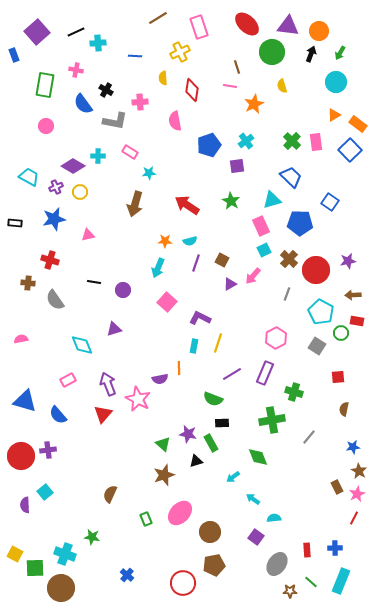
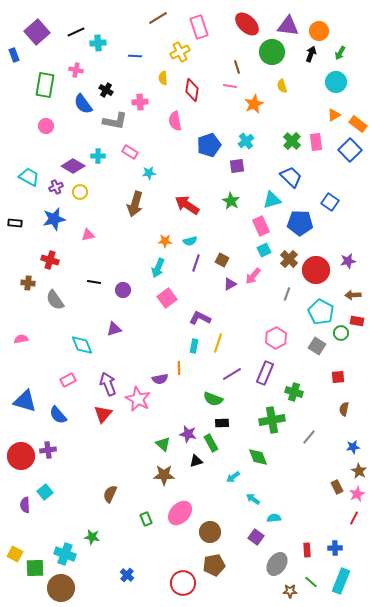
pink square at (167, 302): moved 4 px up; rotated 12 degrees clockwise
brown star at (164, 475): rotated 20 degrees clockwise
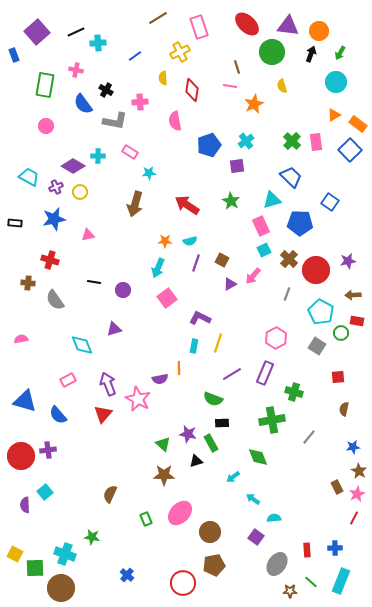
blue line at (135, 56): rotated 40 degrees counterclockwise
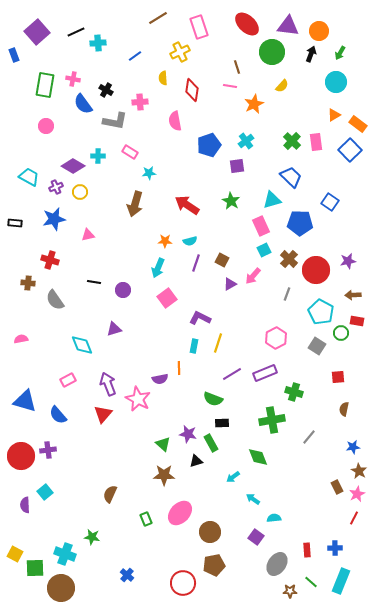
pink cross at (76, 70): moved 3 px left, 9 px down
yellow semicircle at (282, 86): rotated 120 degrees counterclockwise
purple rectangle at (265, 373): rotated 45 degrees clockwise
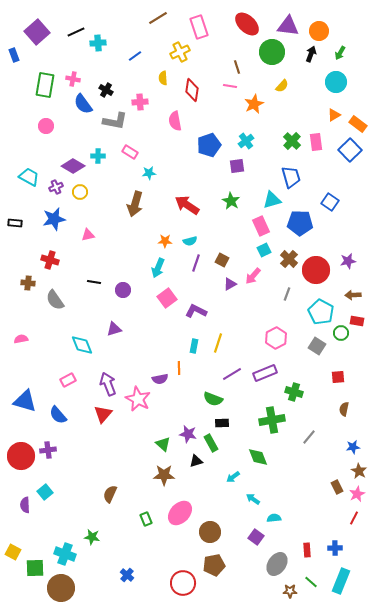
blue trapezoid at (291, 177): rotated 30 degrees clockwise
purple L-shape at (200, 318): moved 4 px left, 7 px up
yellow square at (15, 554): moved 2 px left, 2 px up
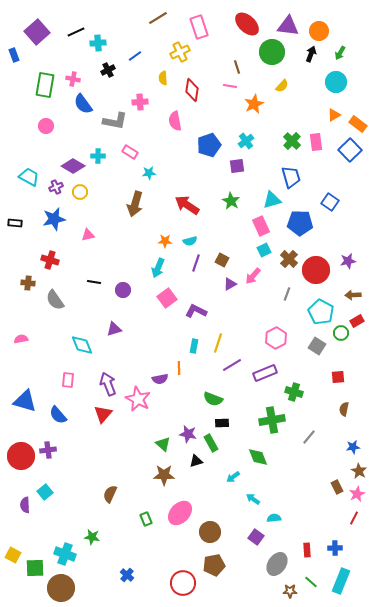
black cross at (106, 90): moved 2 px right, 20 px up; rotated 32 degrees clockwise
red rectangle at (357, 321): rotated 40 degrees counterclockwise
purple line at (232, 374): moved 9 px up
pink rectangle at (68, 380): rotated 56 degrees counterclockwise
yellow square at (13, 552): moved 3 px down
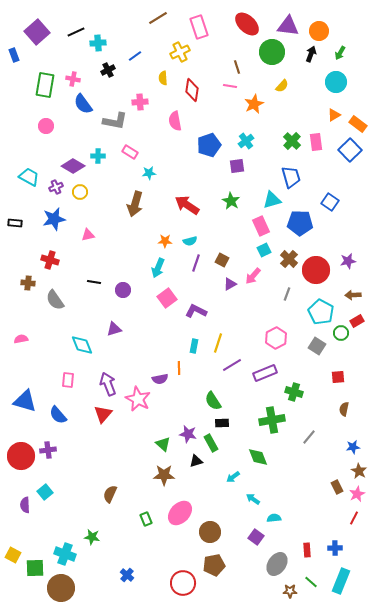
green semicircle at (213, 399): moved 2 px down; rotated 36 degrees clockwise
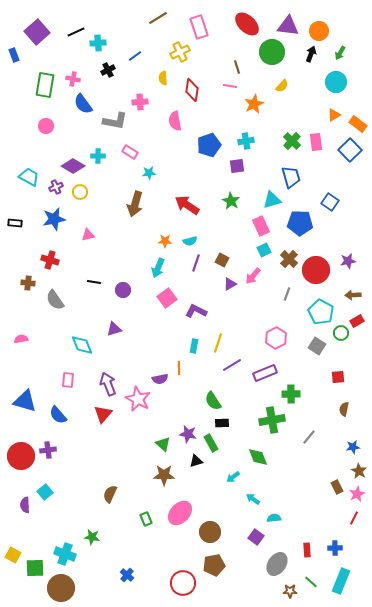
cyan cross at (246, 141): rotated 28 degrees clockwise
green cross at (294, 392): moved 3 px left, 2 px down; rotated 18 degrees counterclockwise
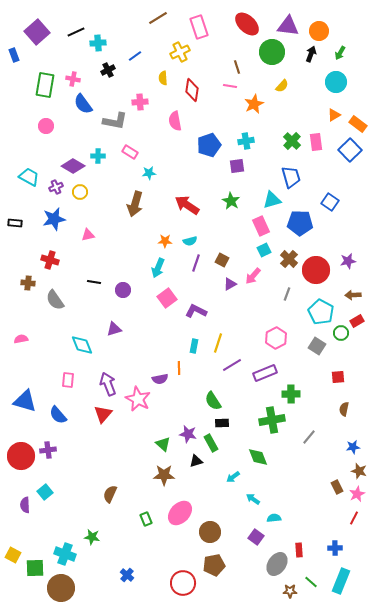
brown star at (359, 471): rotated 14 degrees counterclockwise
red rectangle at (307, 550): moved 8 px left
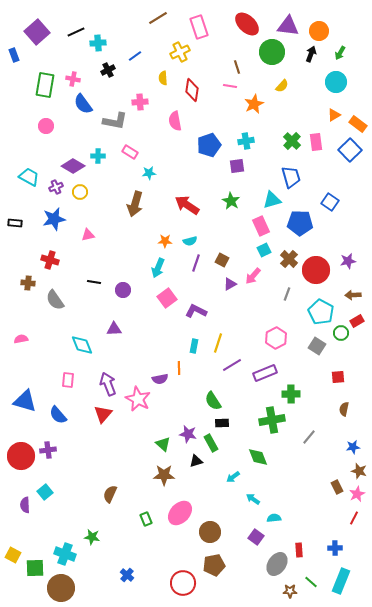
purple triangle at (114, 329): rotated 14 degrees clockwise
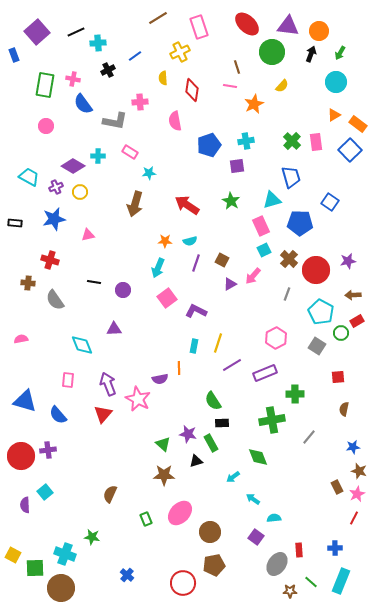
green cross at (291, 394): moved 4 px right
